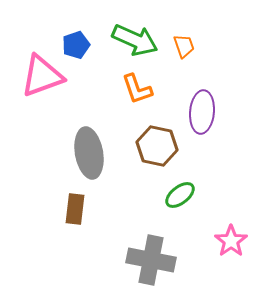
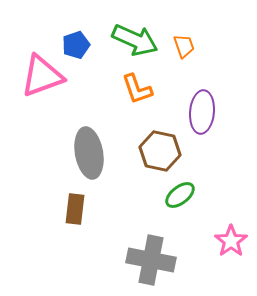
brown hexagon: moved 3 px right, 5 px down
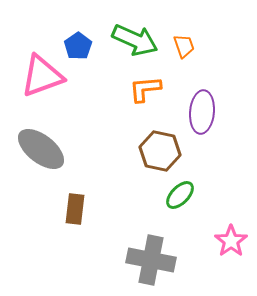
blue pentagon: moved 2 px right, 1 px down; rotated 16 degrees counterclockwise
orange L-shape: moved 8 px right; rotated 104 degrees clockwise
gray ellipse: moved 48 px left, 4 px up; rotated 42 degrees counterclockwise
green ellipse: rotated 8 degrees counterclockwise
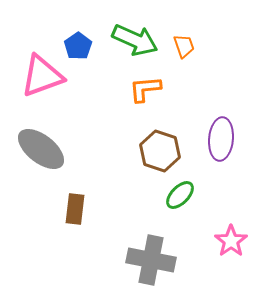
purple ellipse: moved 19 px right, 27 px down
brown hexagon: rotated 6 degrees clockwise
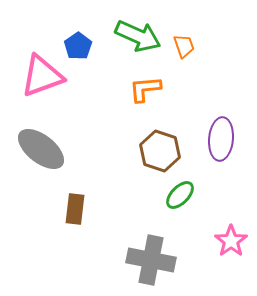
green arrow: moved 3 px right, 4 px up
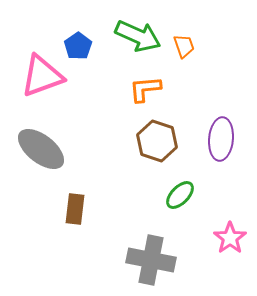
brown hexagon: moved 3 px left, 10 px up
pink star: moved 1 px left, 3 px up
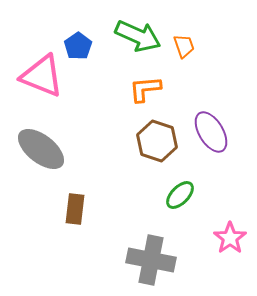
pink triangle: rotated 42 degrees clockwise
purple ellipse: moved 10 px left, 7 px up; rotated 36 degrees counterclockwise
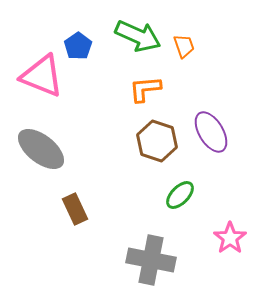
brown rectangle: rotated 32 degrees counterclockwise
